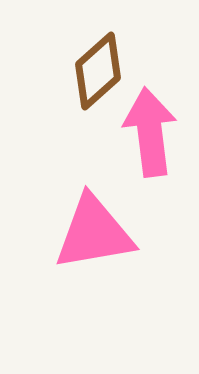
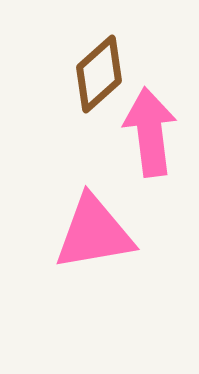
brown diamond: moved 1 px right, 3 px down
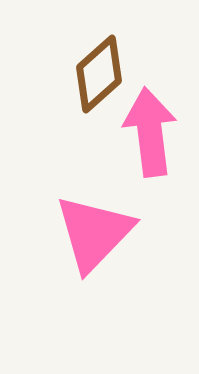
pink triangle: rotated 36 degrees counterclockwise
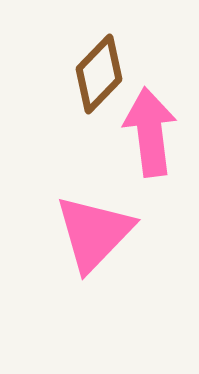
brown diamond: rotated 4 degrees counterclockwise
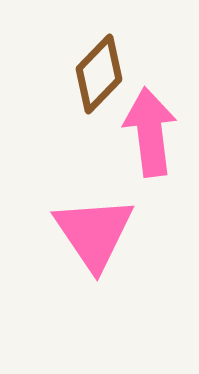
pink triangle: rotated 18 degrees counterclockwise
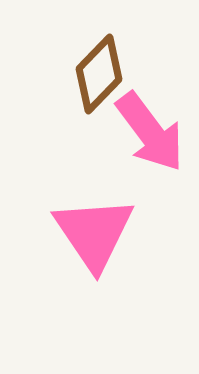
pink arrow: rotated 150 degrees clockwise
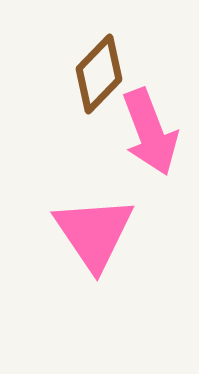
pink arrow: rotated 16 degrees clockwise
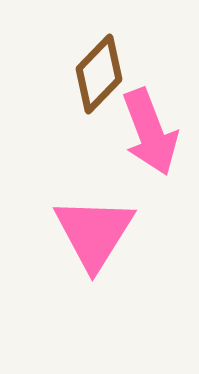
pink triangle: rotated 6 degrees clockwise
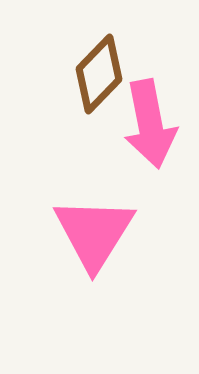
pink arrow: moved 8 px up; rotated 10 degrees clockwise
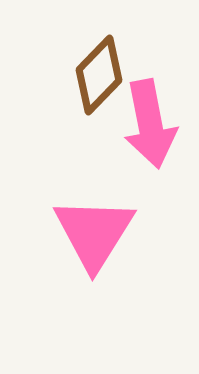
brown diamond: moved 1 px down
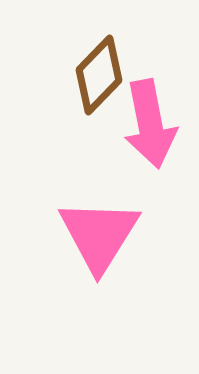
pink triangle: moved 5 px right, 2 px down
